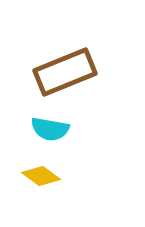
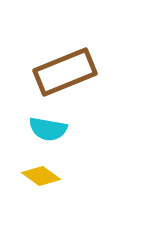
cyan semicircle: moved 2 px left
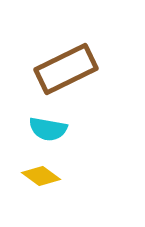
brown rectangle: moved 1 px right, 3 px up; rotated 4 degrees counterclockwise
